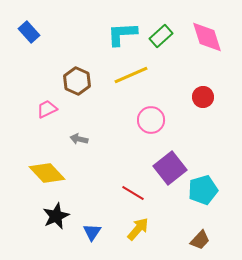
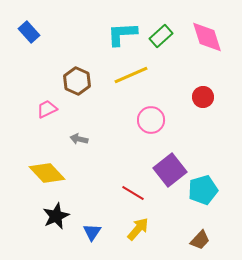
purple square: moved 2 px down
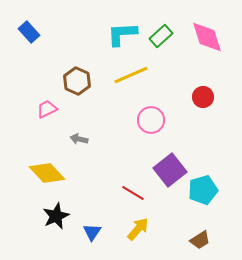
brown trapezoid: rotated 15 degrees clockwise
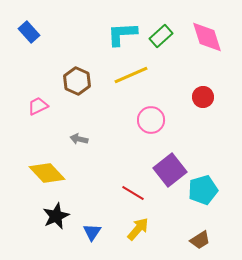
pink trapezoid: moved 9 px left, 3 px up
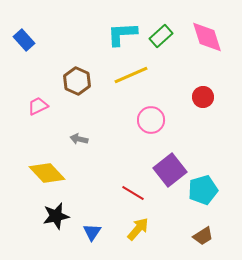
blue rectangle: moved 5 px left, 8 px down
black star: rotated 12 degrees clockwise
brown trapezoid: moved 3 px right, 4 px up
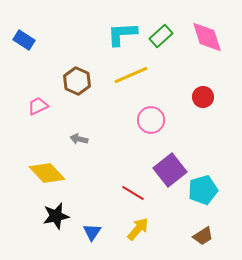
blue rectangle: rotated 15 degrees counterclockwise
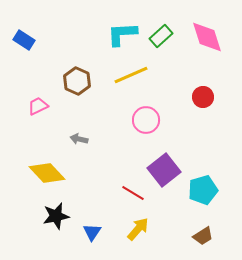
pink circle: moved 5 px left
purple square: moved 6 px left
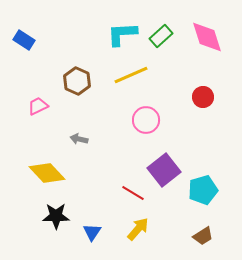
black star: rotated 12 degrees clockwise
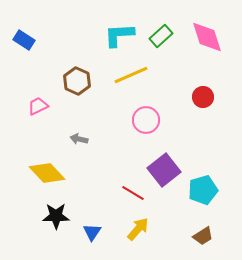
cyan L-shape: moved 3 px left, 1 px down
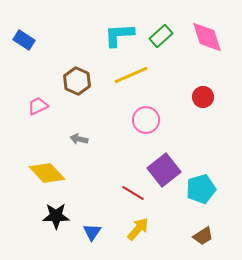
cyan pentagon: moved 2 px left, 1 px up
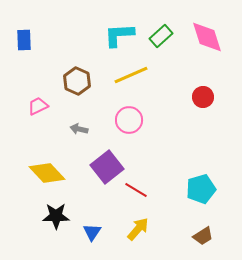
blue rectangle: rotated 55 degrees clockwise
pink circle: moved 17 px left
gray arrow: moved 10 px up
purple square: moved 57 px left, 3 px up
red line: moved 3 px right, 3 px up
